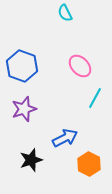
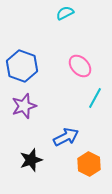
cyan semicircle: rotated 90 degrees clockwise
purple star: moved 3 px up
blue arrow: moved 1 px right, 1 px up
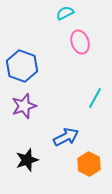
pink ellipse: moved 24 px up; rotated 25 degrees clockwise
black star: moved 4 px left
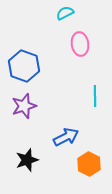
pink ellipse: moved 2 px down; rotated 10 degrees clockwise
blue hexagon: moved 2 px right
cyan line: moved 2 px up; rotated 30 degrees counterclockwise
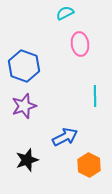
blue arrow: moved 1 px left
orange hexagon: moved 1 px down
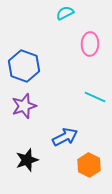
pink ellipse: moved 10 px right; rotated 10 degrees clockwise
cyan line: moved 1 px down; rotated 65 degrees counterclockwise
